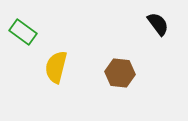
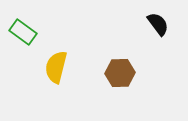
brown hexagon: rotated 8 degrees counterclockwise
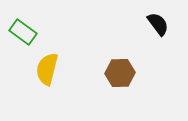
yellow semicircle: moved 9 px left, 2 px down
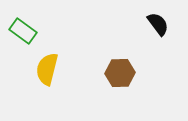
green rectangle: moved 1 px up
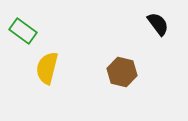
yellow semicircle: moved 1 px up
brown hexagon: moved 2 px right, 1 px up; rotated 16 degrees clockwise
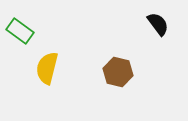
green rectangle: moved 3 px left
brown hexagon: moved 4 px left
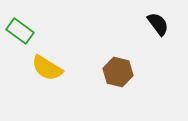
yellow semicircle: rotated 72 degrees counterclockwise
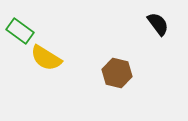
yellow semicircle: moved 1 px left, 10 px up
brown hexagon: moved 1 px left, 1 px down
